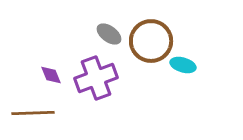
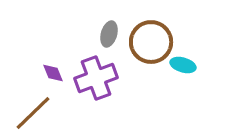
gray ellipse: rotated 70 degrees clockwise
brown circle: moved 1 px down
purple diamond: moved 2 px right, 2 px up
brown line: rotated 42 degrees counterclockwise
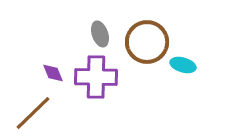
gray ellipse: moved 9 px left; rotated 35 degrees counterclockwise
brown circle: moved 4 px left
purple cross: moved 1 px up; rotated 21 degrees clockwise
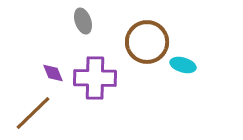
gray ellipse: moved 17 px left, 13 px up
purple cross: moved 1 px left, 1 px down
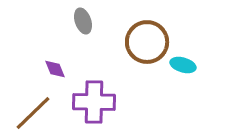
purple diamond: moved 2 px right, 4 px up
purple cross: moved 1 px left, 24 px down
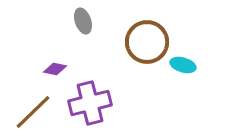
purple diamond: rotated 55 degrees counterclockwise
purple cross: moved 4 px left, 1 px down; rotated 15 degrees counterclockwise
brown line: moved 1 px up
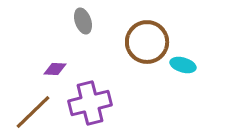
purple diamond: rotated 10 degrees counterclockwise
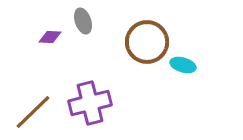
purple diamond: moved 5 px left, 32 px up
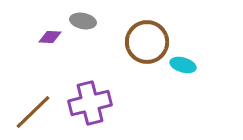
gray ellipse: rotated 60 degrees counterclockwise
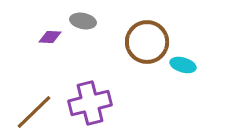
brown line: moved 1 px right
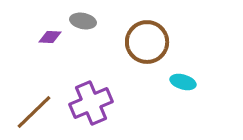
cyan ellipse: moved 17 px down
purple cross: moved 1 px right; rotated 9 degrees counterclockwise
